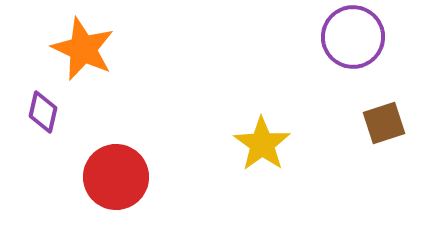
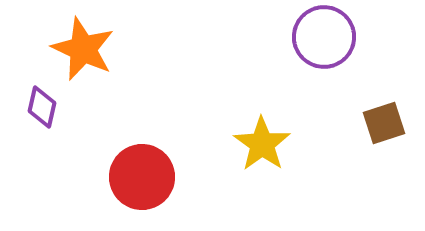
purple circle: moved 29 px left
purple diamond: moved 1 px left, 5 px up
red circle: moved 26 px right
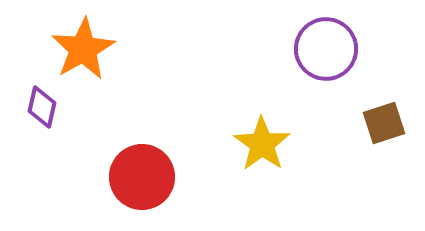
purple circle: moved 2 px right, 12 px down
orange star: rotated 18 degrees clockwise
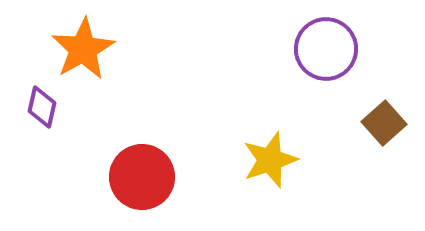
brown square: rotated 24 degrees counterclockwise
yellow star: moved 8 px right, 16 px down; rotated 18 degrees clockwise
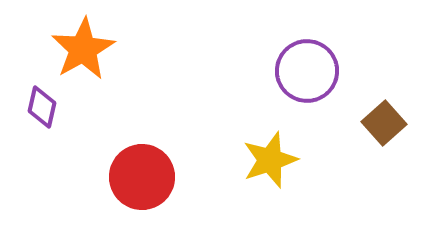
purple circle: moved 19 px left, 22 px down
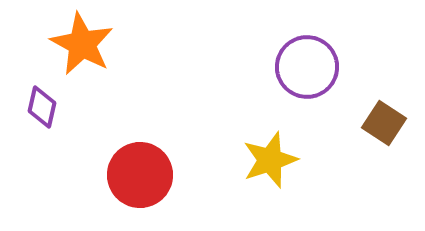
orange star: moved 1 px left, 5 px up; rotated 14 degrees counterclockwise
purple circle: moved 4 px up
brown square: rotated 15 degrees counterclockwise
red circle: moved 2 px left, 2 px up
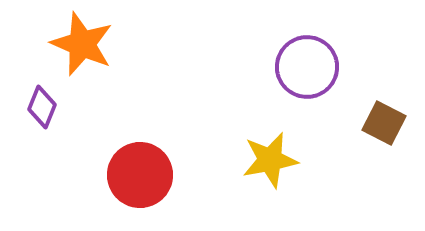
orange star: rotated 6 degrees counterclockwise
purple diamond: rotated 9 degrees clockwise
brown square: rotated 6 degrees counterclockwise
yellow star: rotated 8 degrees clockwise
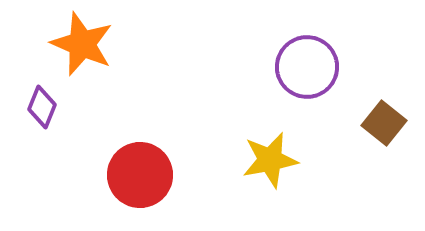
brown square: rotated 12 degrees clockwise
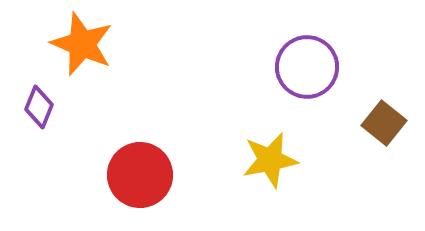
purple diamond: moved 3 px left
